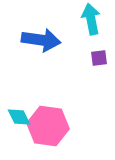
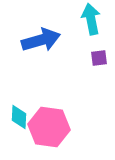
blue arrow: rotated 24 degrees counterclockwise
cyan diamond: rotated 30 degrees clockwise
pink hexagon: moved 1 px right, 1 px down
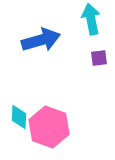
pink hexagon: rotated 12 degrees clockwise
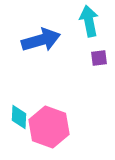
cyan arrow: moved 2 px left, 2 px down
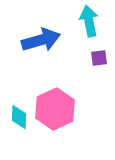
pink hexagon: moved 6 px right, 18 px up; rotated 15 degrees clockwise
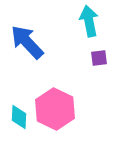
blue arrow: moved 14 px left, 2 px down; rotated 117 degrees counterclockwise
pink hexagon: rotated 9 degrees counterclockwise
